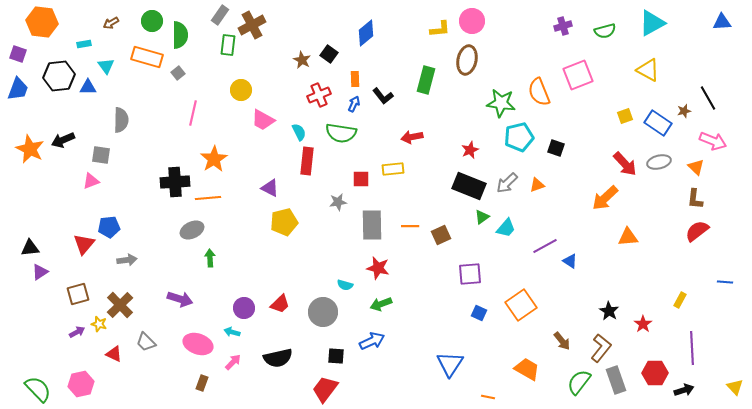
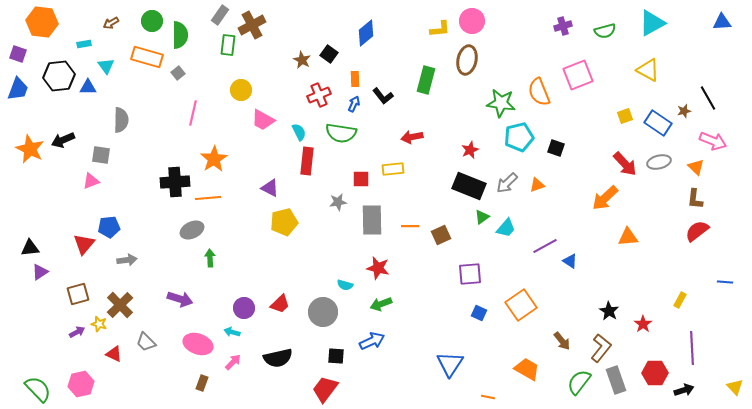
gray rectangle at (372, 225): moved 5 px up
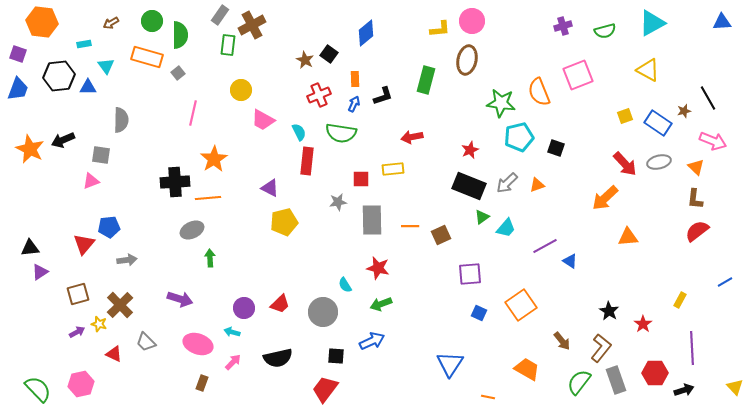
brown star at (302, 60): moved 3 px right
black L-shape at (383, 96): rotated 70 degrees counterclockwise
blue line at (725, 282): rotated 35 degrees counterclockwise
cyan semicircle at (345, 285): rotated 42 degrees clockwise
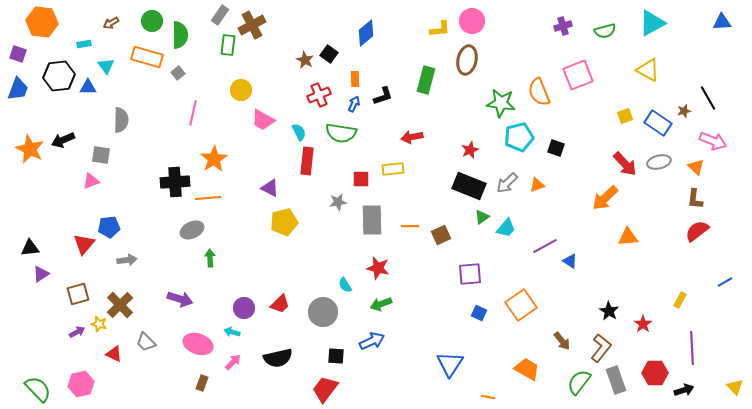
purple triangle at (40, 272): moved 1 px right, 2 px down
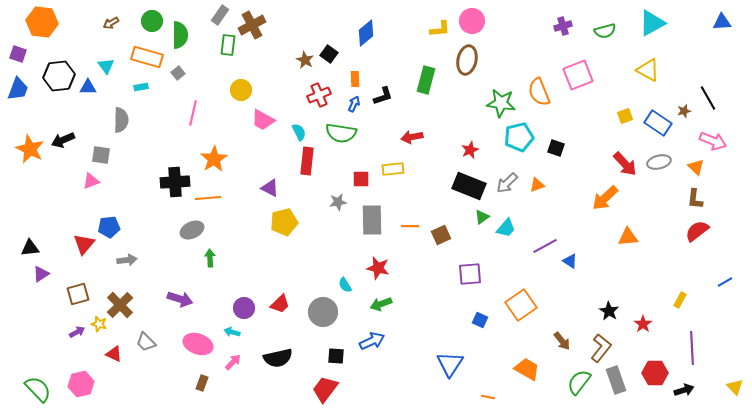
cyan rectangle at (84, 44): moved 57 px right, 43 px down
blue square at (479, 313): moved 1 px right, 7 px down
